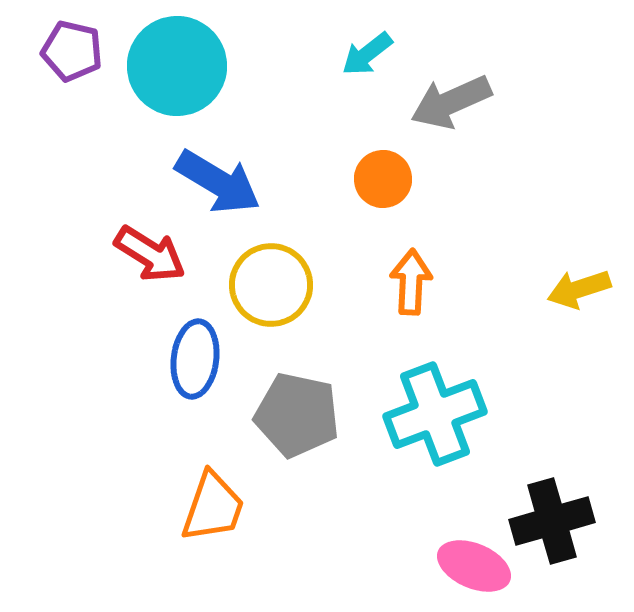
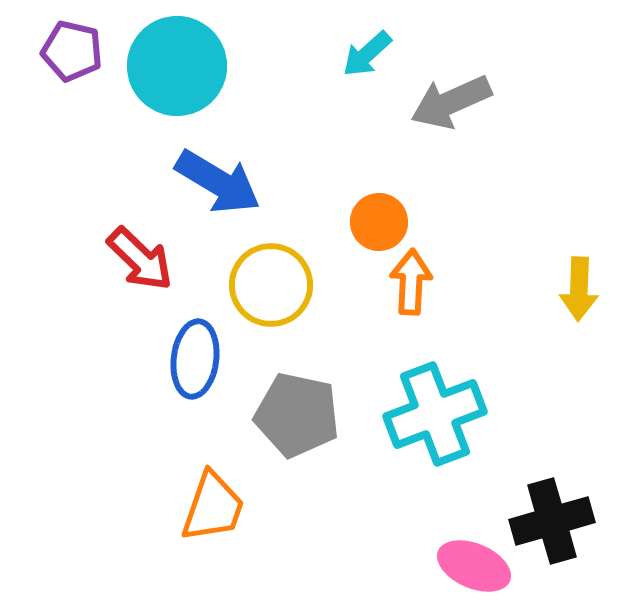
cyan arrow: rotated 4 degrees counterclockwise
orange circle: moved 4 px left, 43 px down
red arrow: moved 10 px left, 5 px down; rotated 12 degrees clockwise
yellow arrow: rotated 70 degrees counterclockwise
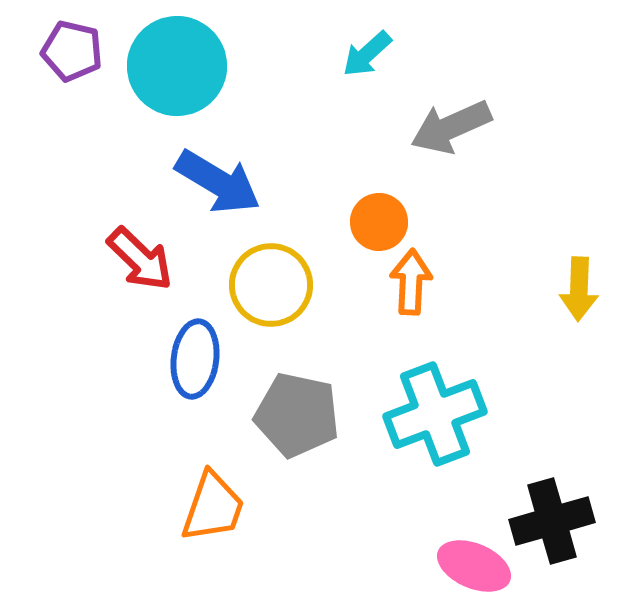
gray arrow: moved 25 px down
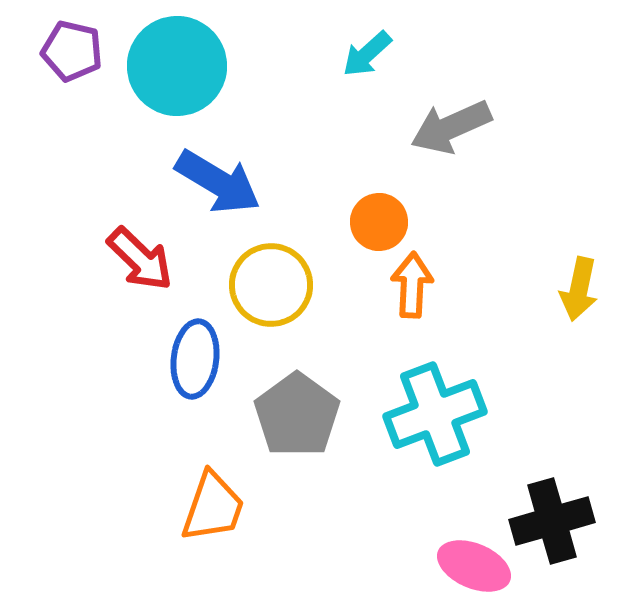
orange arrow: moved 1 px right, 3 px down
yellow arrow: rotated 10 degrees clockwise
gray pentagon: rotated 24 degrees clockwise
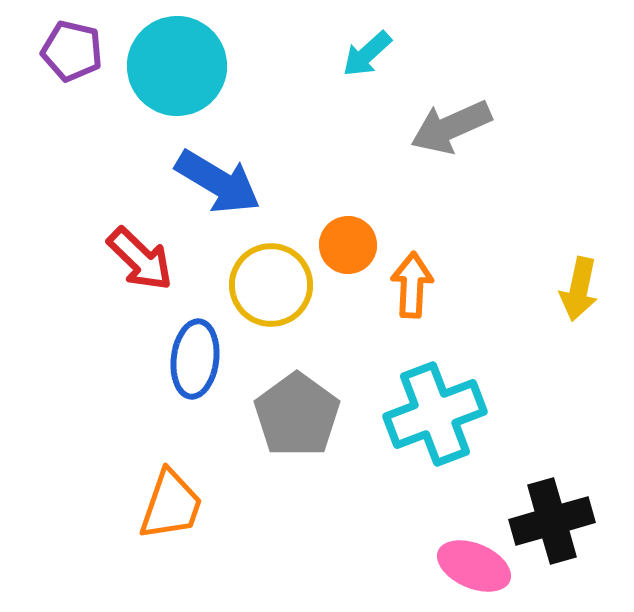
orange circle: moved 31 px left, 23 px down
orange trapezoid: moved 42 px left, 2 px up
